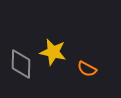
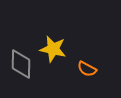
yellow star: moved 3 px up
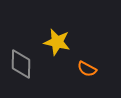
yellow star: moved 4 px right, 7 px up
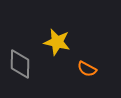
gray diamond: moved 1 px left
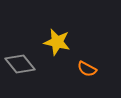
gray diamond: rotated 40 degrees counterclockwise
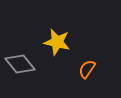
orange semicircle: rotated 96 degrees clockwise
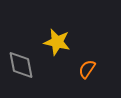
gray diamond: moved 1 px right, 1 px down; rotated 28 degrees clockwise
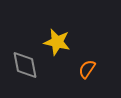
gray diamond: moved 4 px right
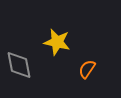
gray diamond: moved 6 px left
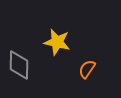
gray diamond: rotated 12 degrees clockwise
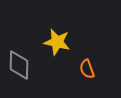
orange semicircle: rotated 54 degrees counterclockwise
